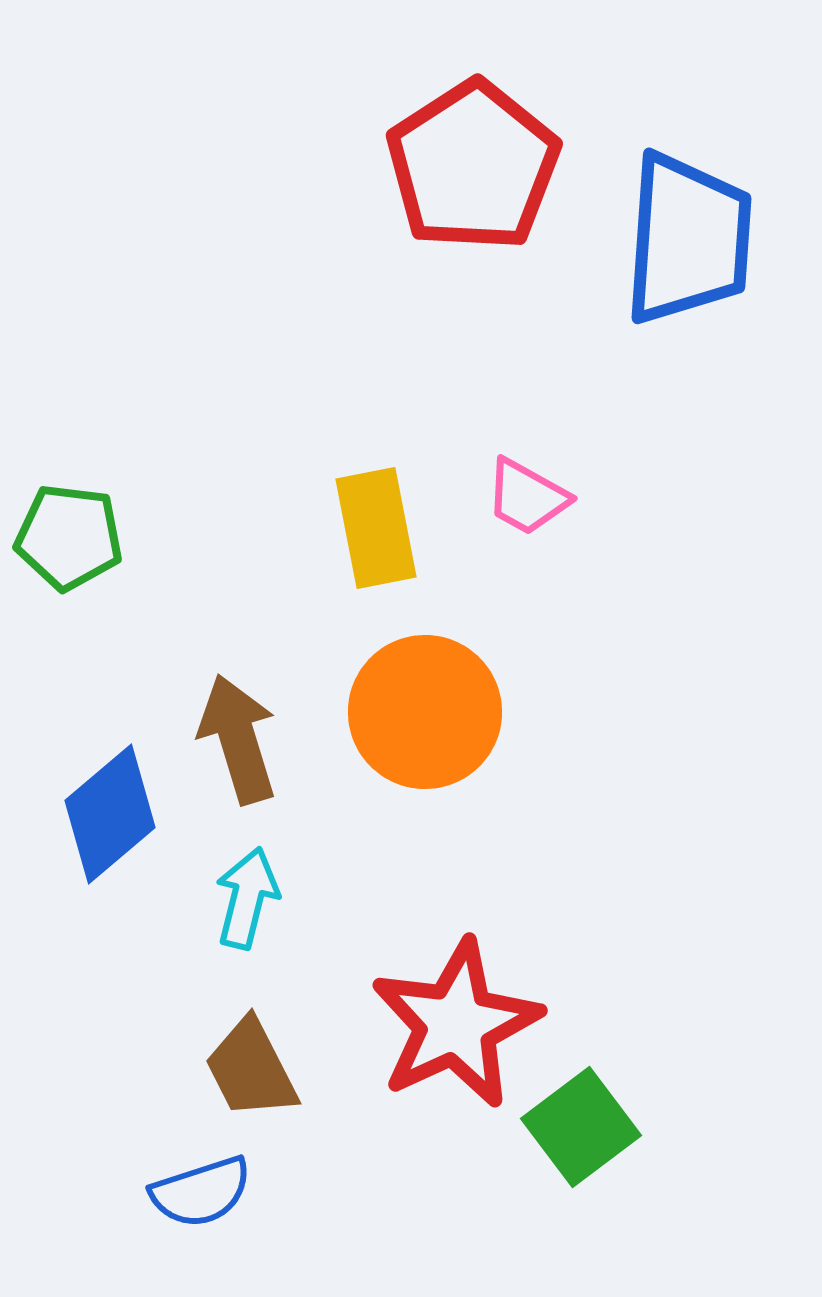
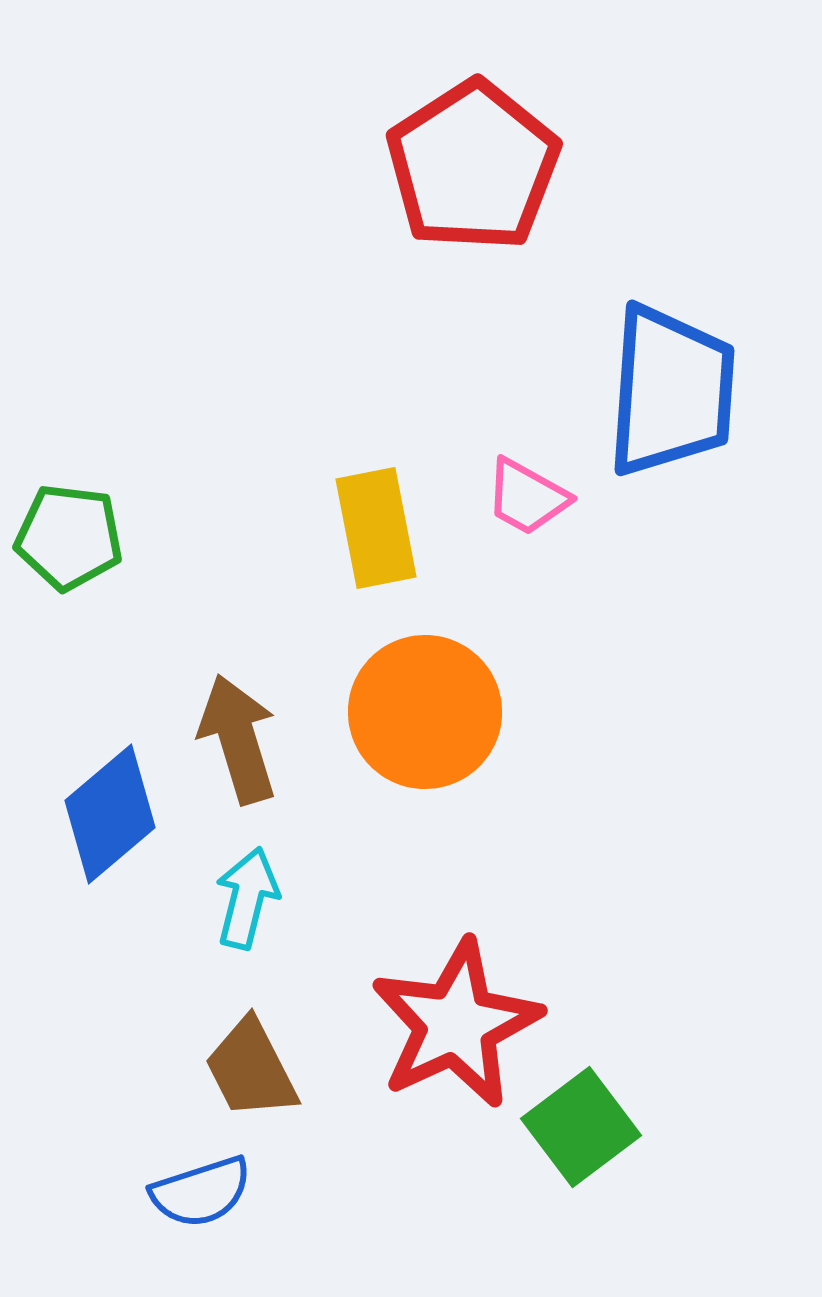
blue trapezoid: moved 17 px left, 152 px down
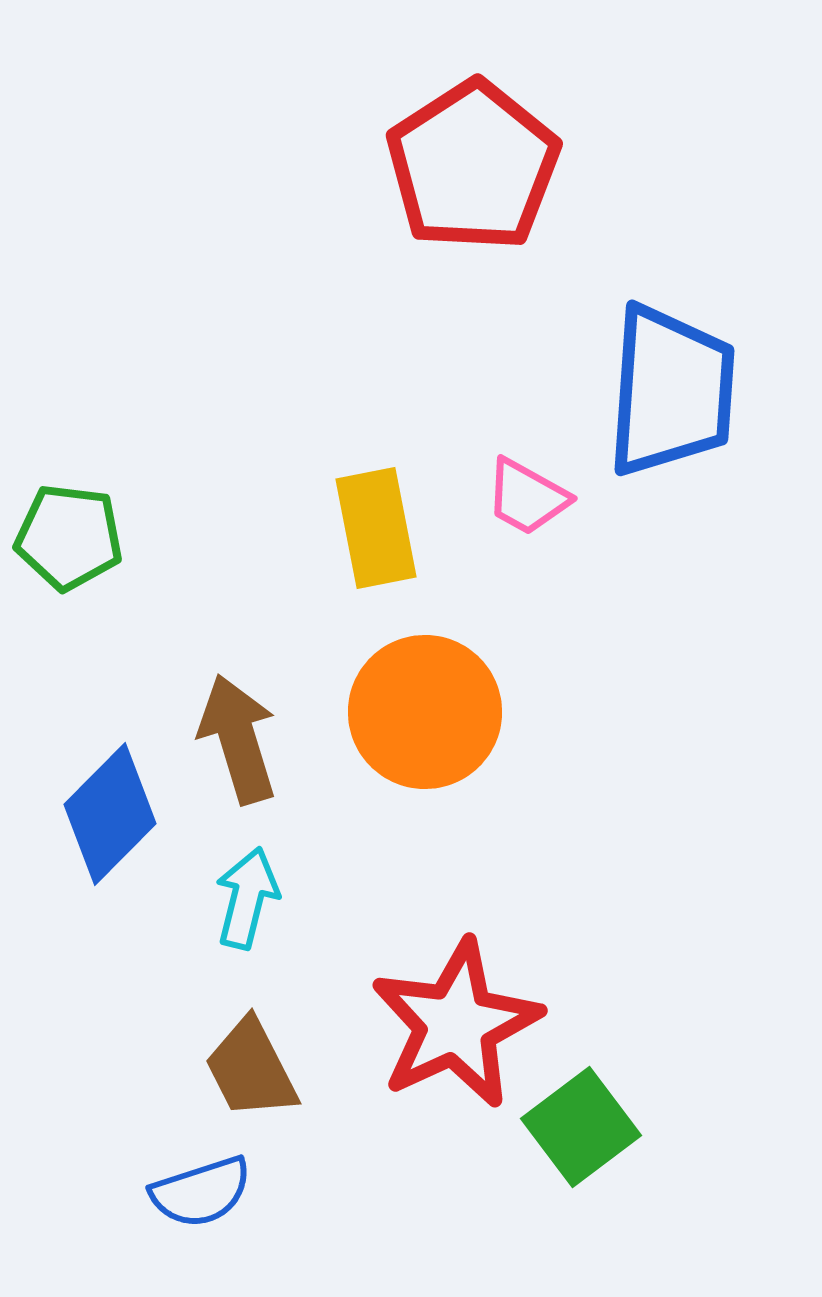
blue diamond: rotated 5 degrees counterclockwise
